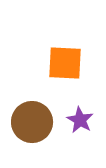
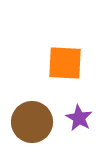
purple star: moved 1 px left, 2 px up
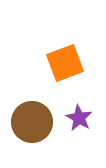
orange square: rotated 24 degrees counterclockwise
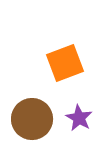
brown circle: moved 3 px up
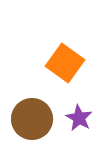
orange square: rotated 33 degrees counterclockwise
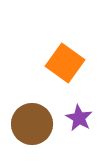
brown circle: moved 5 px down
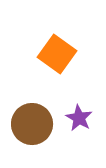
orange square: moved 8 px left, 9 px up
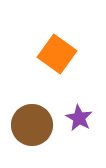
brown circle: moved 1 px down
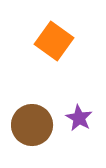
orange square: moved 3 px left, 13 px up
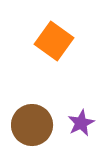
purple star: moved 2 px right, 5 px down; rotated 16 degrees clockwise
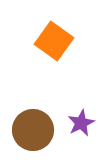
brown circle: moved 1 px right, 5 px down
